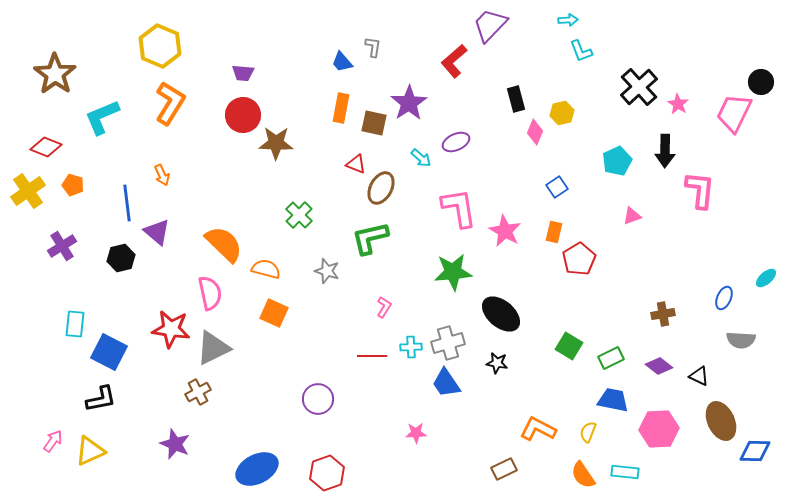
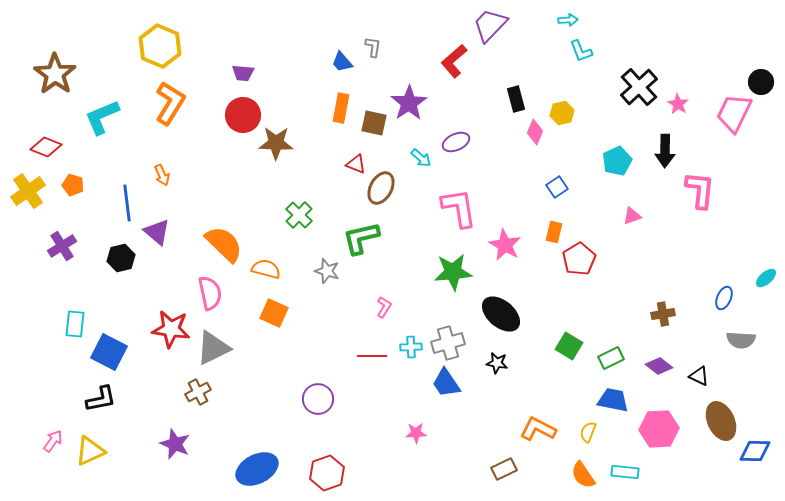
pink star at (505, 231): moved 14 px down
green L-shape at (370, 238): moved 9 px left
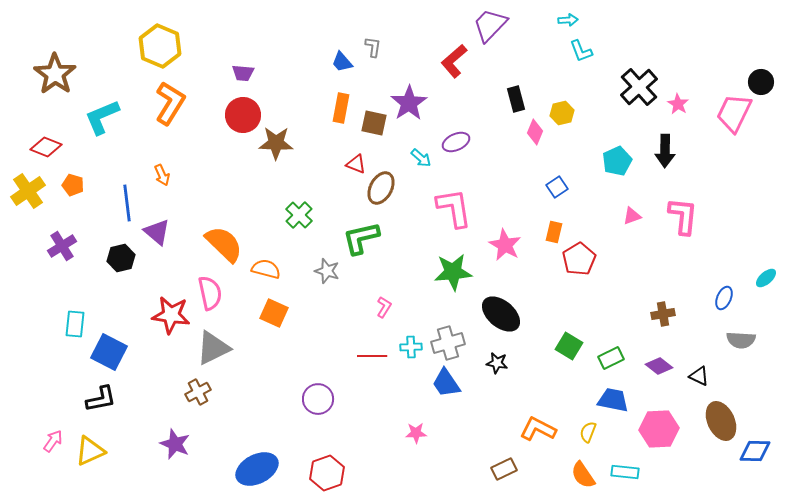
pink L-shape at (700, 190): moved 17 px left, 26 px down
pink L-shape at (459, 208): moved 5 px left
red star at (171, 329): moved 14 px up
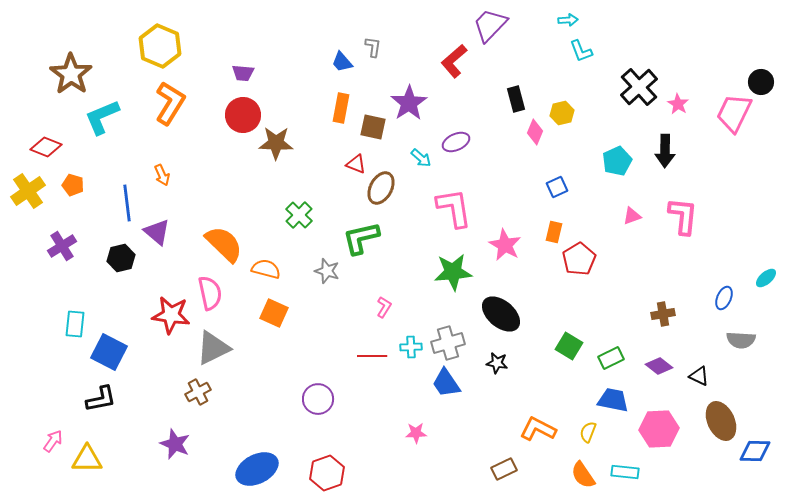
brown star at (55, 74): moved 16 px right
brown square at (374, 123): moved 1 px left, 4 px down
blue square at (557, 187): rotated 10 degrees clockwise
yellow triangle at (90, 451): moved 3 px left, 8 px down; rotated 24 degrees clockwise
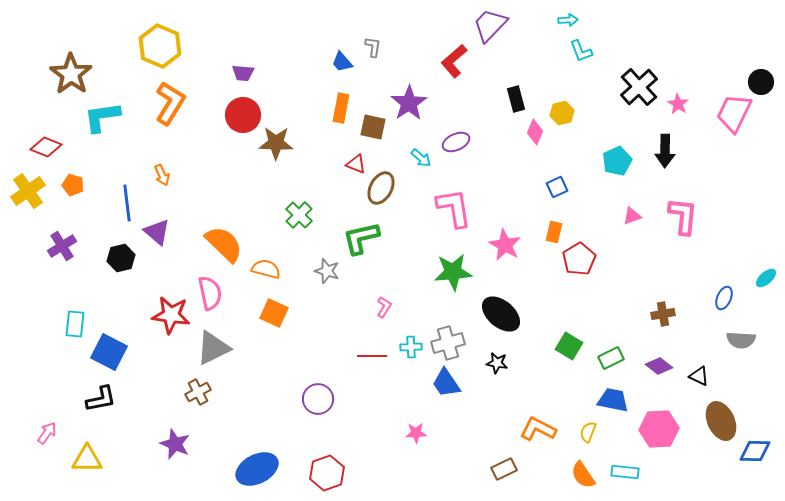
cyan L-shape at (102, 117): rotated 15 degrees clockwise
pink arrow at (53, 441): moved 6 px left, 8 px up
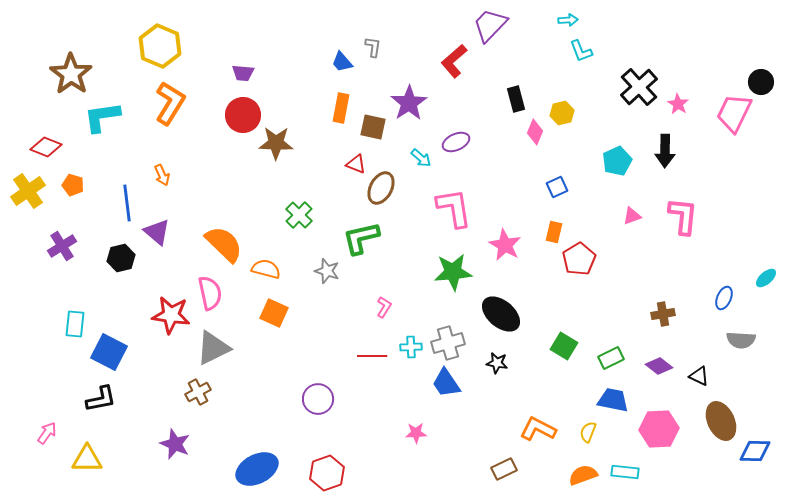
green square at (569, 346): moved 5 px left
orange semicircle at (583, 475): rotated 104 degrees clockwise
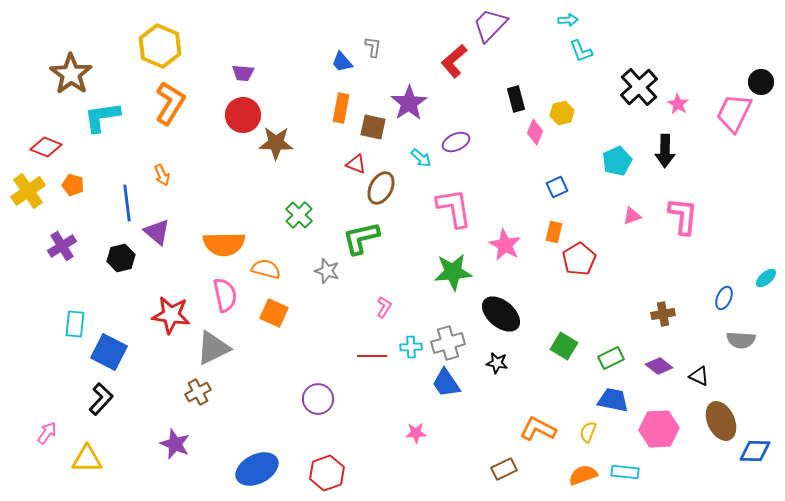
orange semicircle at (224, 244): rotated 135 degrees clockwise
pink semicircle at (210, 293): moved 15 px right, 2 px down
black L-shape at (101, 399): rotated 36 degrees counterclockwise
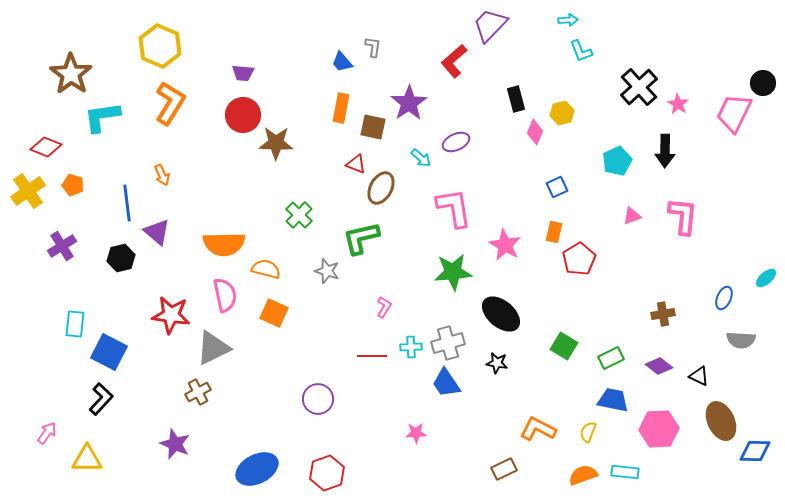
black circle at (761, 82): moved 2 px right, 1 px down
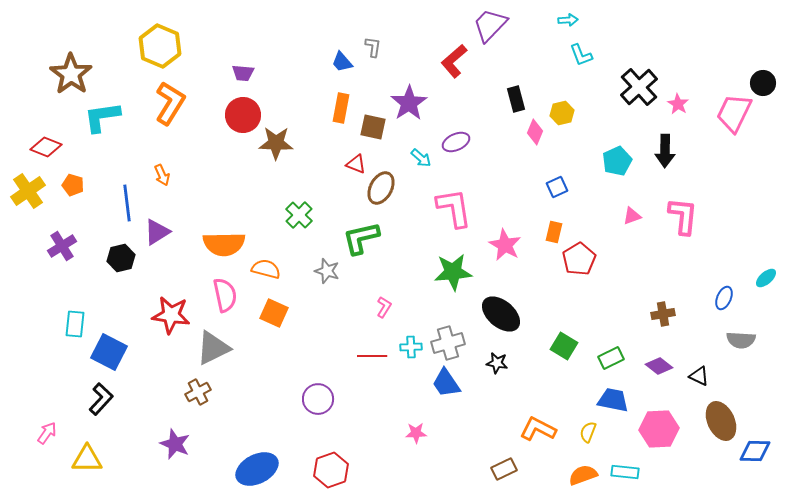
cyan L-shape at (581, 51): moved 4 px down
purple triangle at (157, 232): rotated 48 degrees clockwise
red hexagon at (327, 473): moved 4 px right, 3 px up
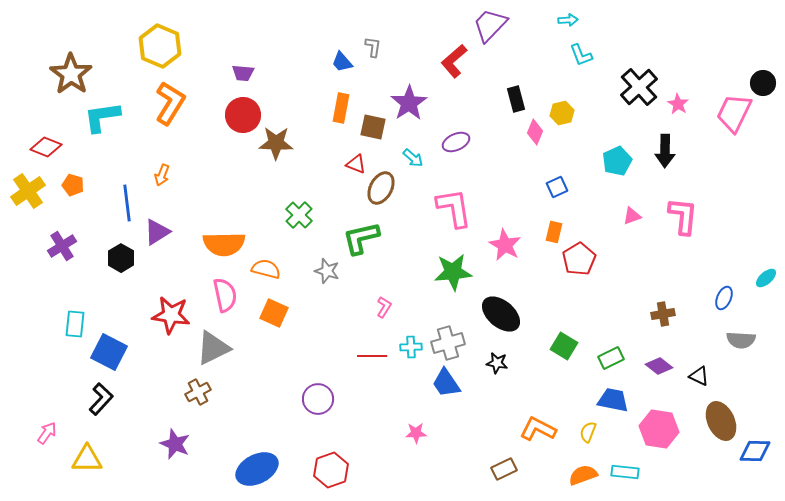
cyan arrow at (421, 158): moved 8 px left
orange arrow at (162, 175): rotated 45 degrees clockwise
black hexagon at (121, 258): rotated 16 degrees counterclockwise
pink hexagon at (659, 429): rotated 12 degrees clockwise
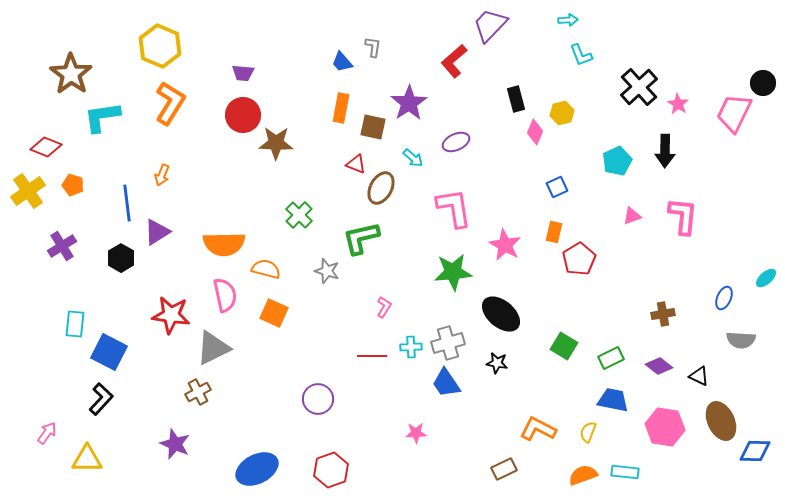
pink hexagon at (659, 429): moved 6 px right, 2 px up
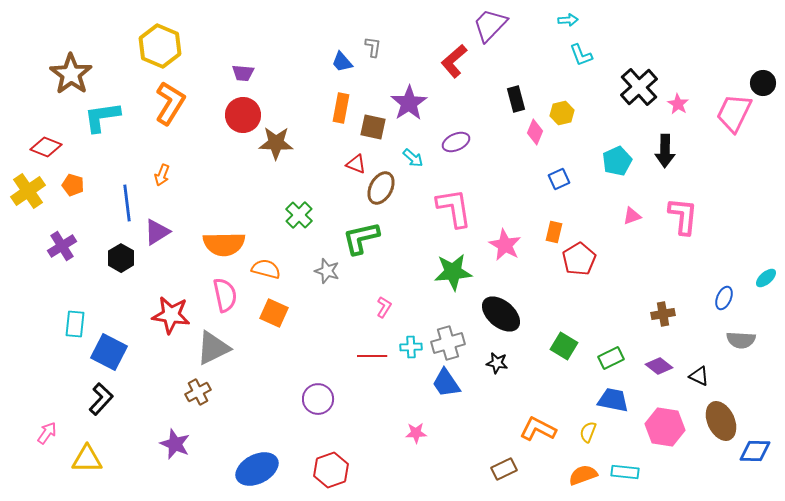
blue square at (557, 187): moved 2 px right, 8 px up
